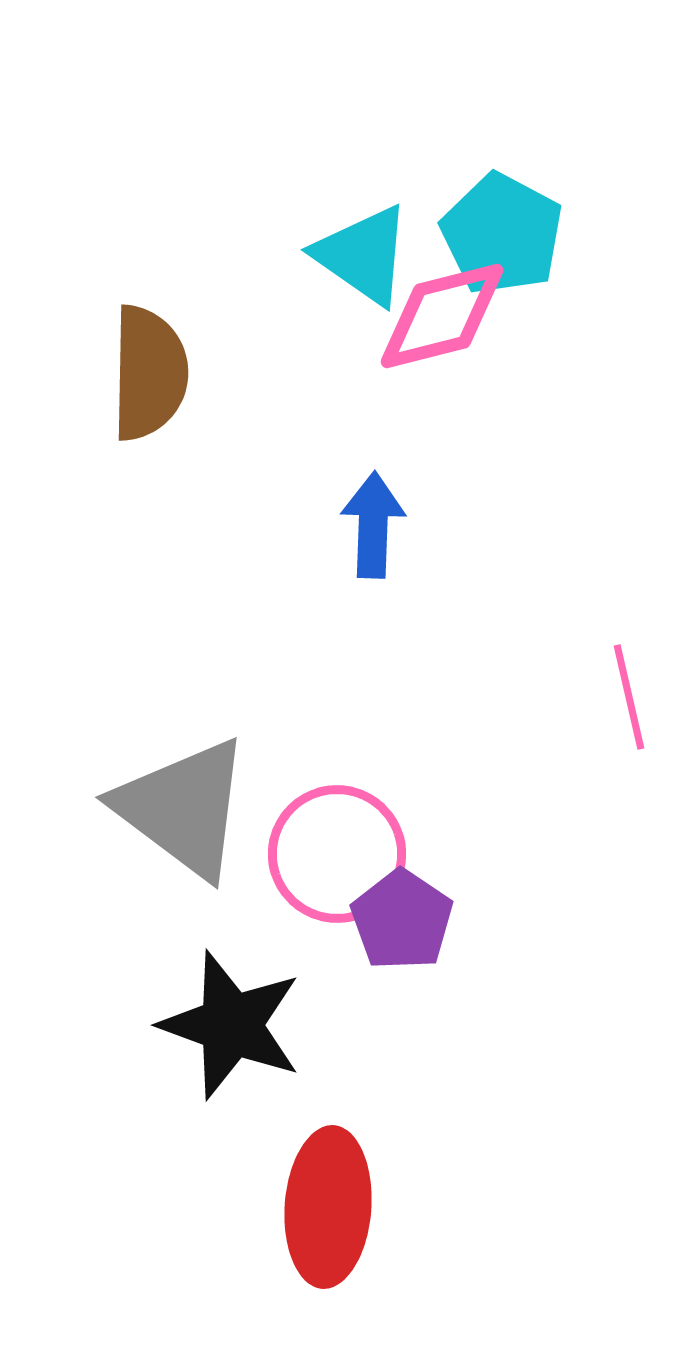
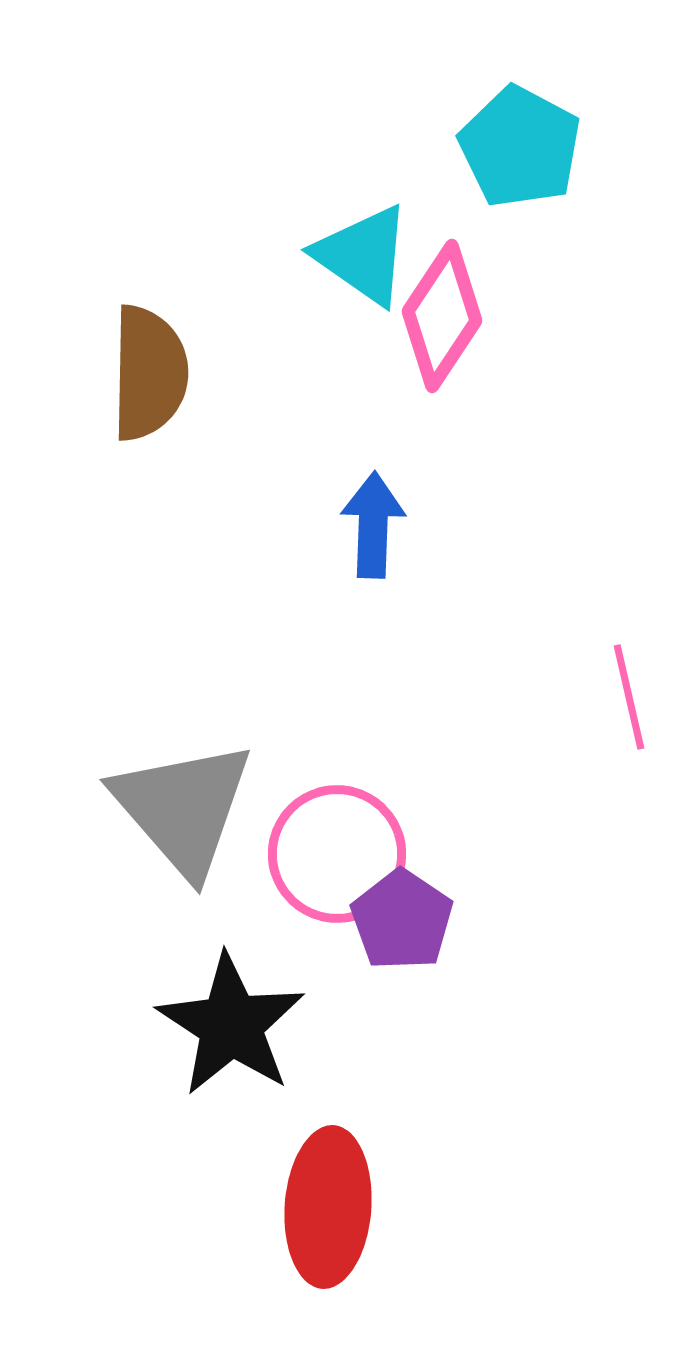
cyan pentagon: moved 18 px right, 87 px up
pink diamond: rotated 42 degrees counterclockwise
gray triangle: rotated 12 degrees clockwise
black star: rotated 13 degrees clockwise
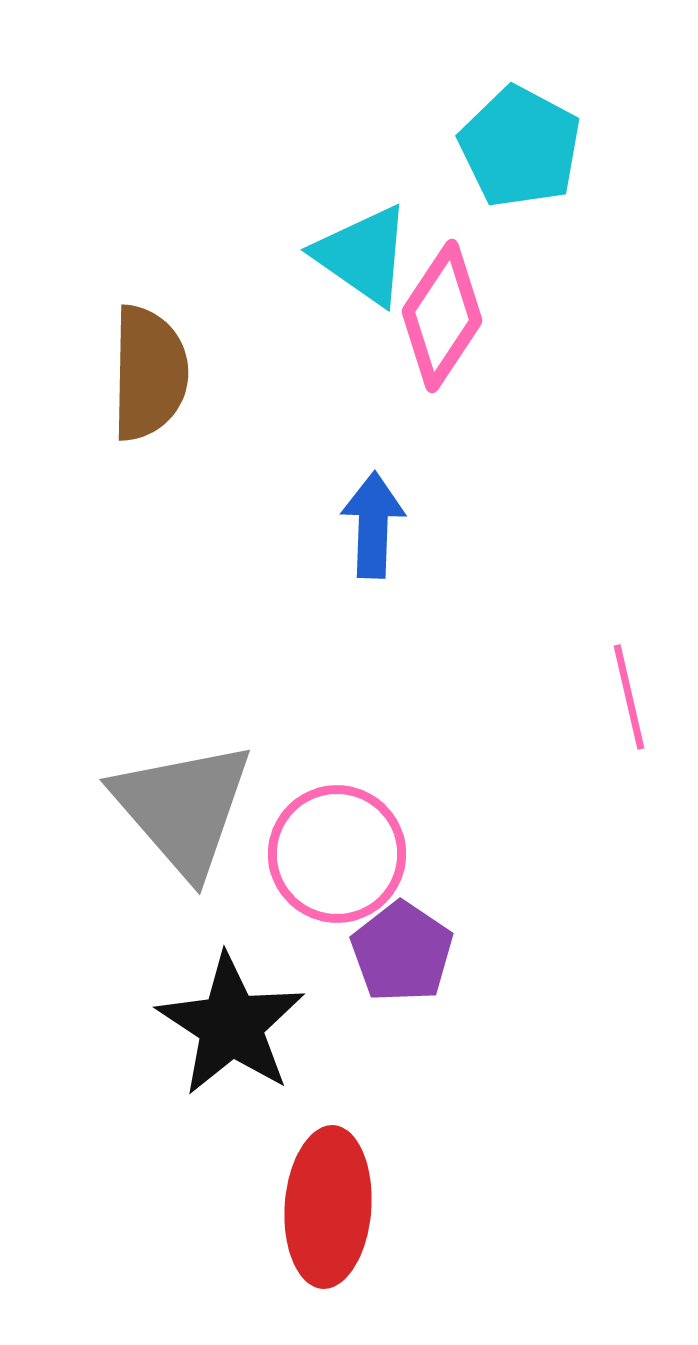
purple pentagon: moved 32 px down
